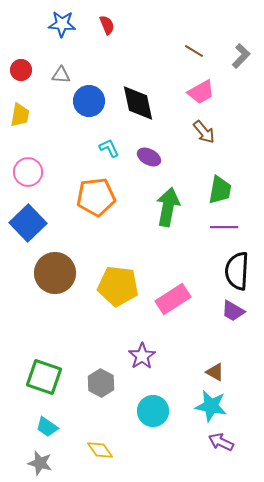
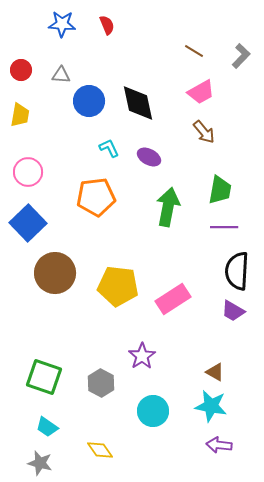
purple arrow: moved 2 px left, 3 px down; rotated 20 degrees counterclockwise
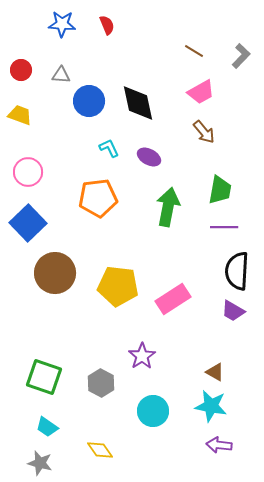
yellow trapezoid: rotated 80 degrees counterclockwise
orange pentagon: moved 2 px right, 1 px down
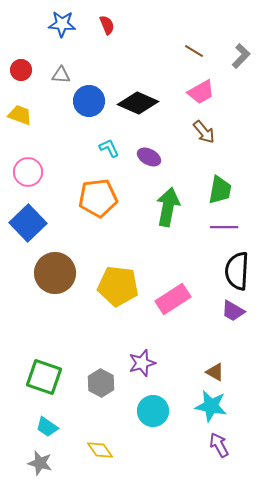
black diamond: rotated 54 degrees counterclockwise
purple star: moved 7 px down; rotated 16 degrees clockwise
purple arrow: rotated 55 degrees clockwise
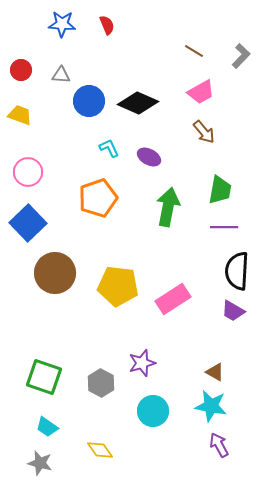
orange pentagon: rotated 12 degrees counterclockwise
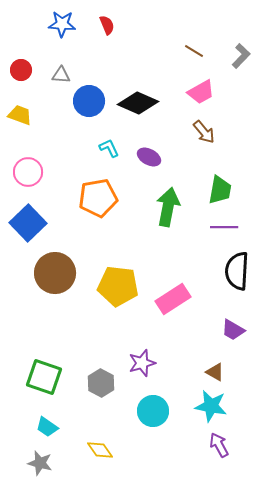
orange pentagon: rotated 9 degrees clockwise
purple trapezoid: moved 19 px down
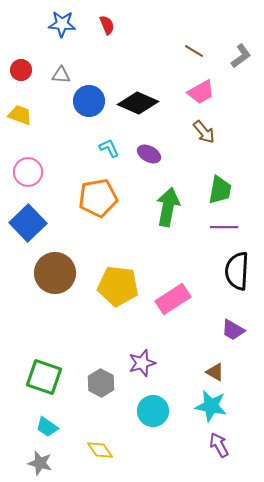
gray L-shape: rotated 10 degrees clockwise
purple ellipse: moved 3 px up
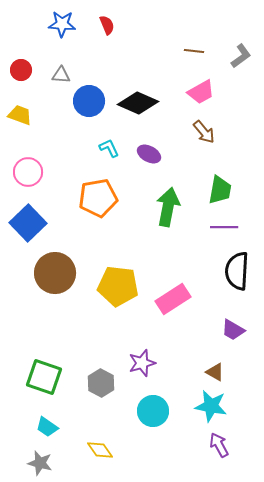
brown line: rotated 24 degrees counterclockwise
